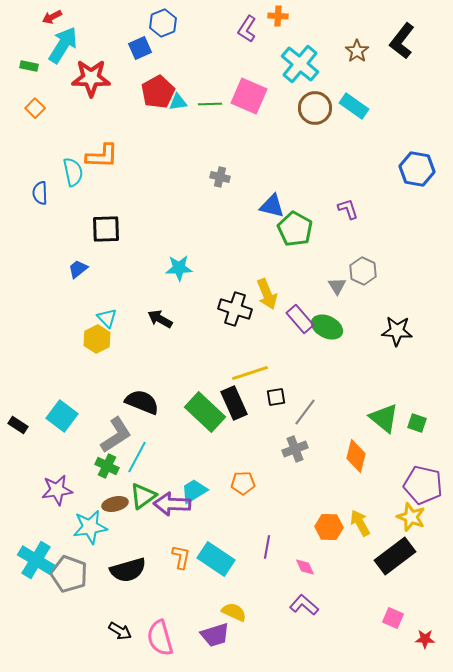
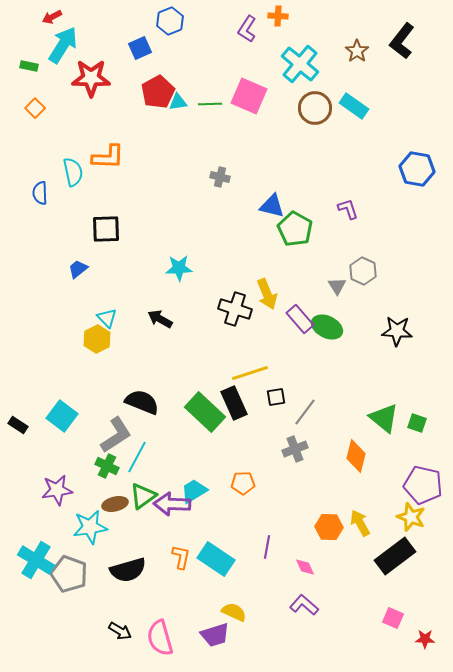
blue hexagon at (163, 23): moved 7 px right, 2 px up
orange L-shape at (102, 156): moved 6 px right, 1 px down
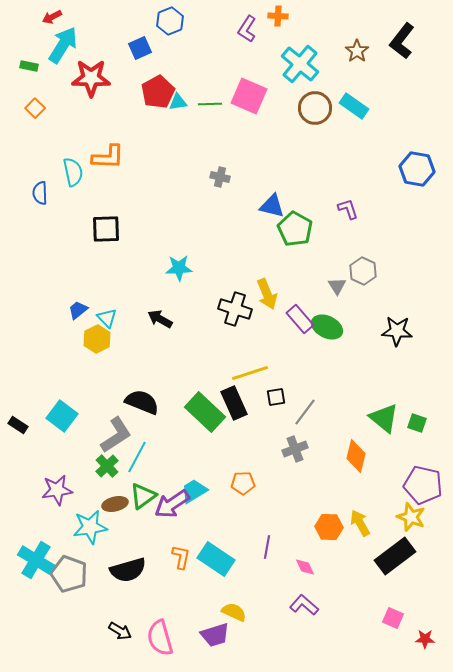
blue trapezoid at (78, 269): moved 41 px down
green cross at (107, 466): rotated 20 degrees clockwise
purple arrow at (172, 504): rotated 36 degrees counterclockwise
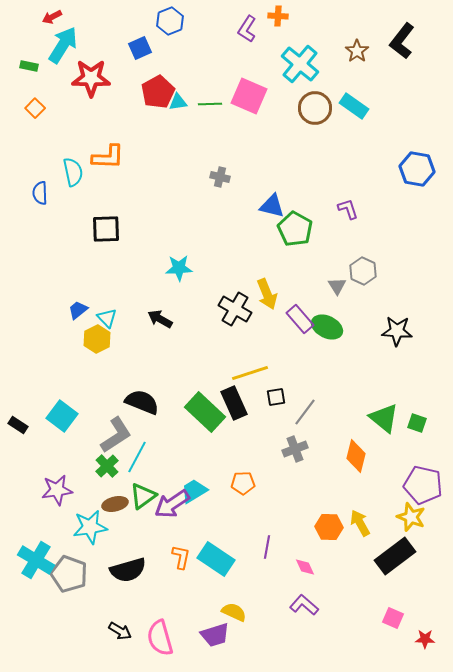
black cross at (235, 309): rotated 12 degrees clockwise
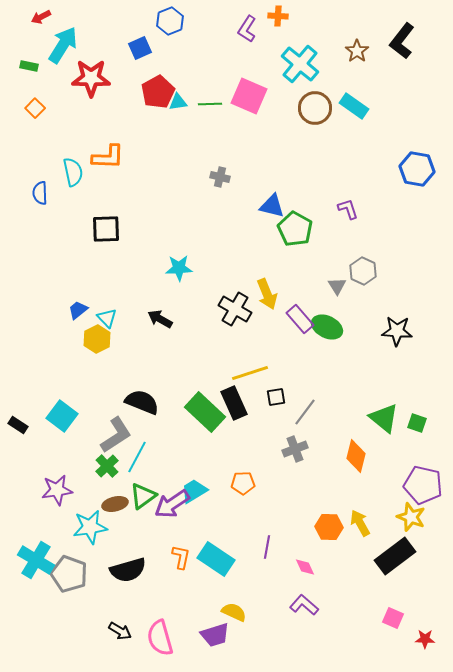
red arrow at (52, 17): moved 11 px left
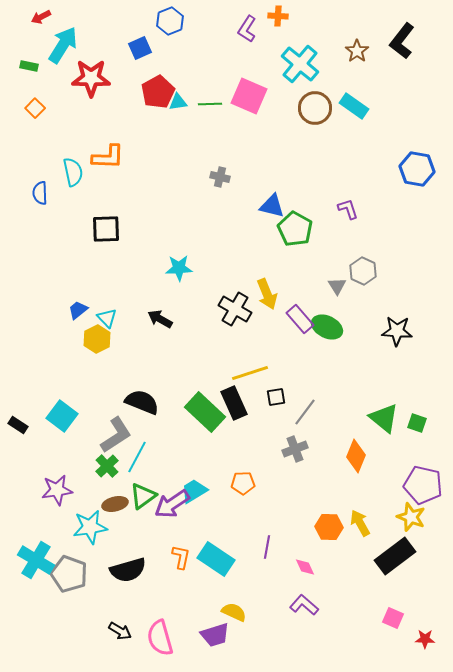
orange diamond at (356, 456): rotated 8 degrees clockwise
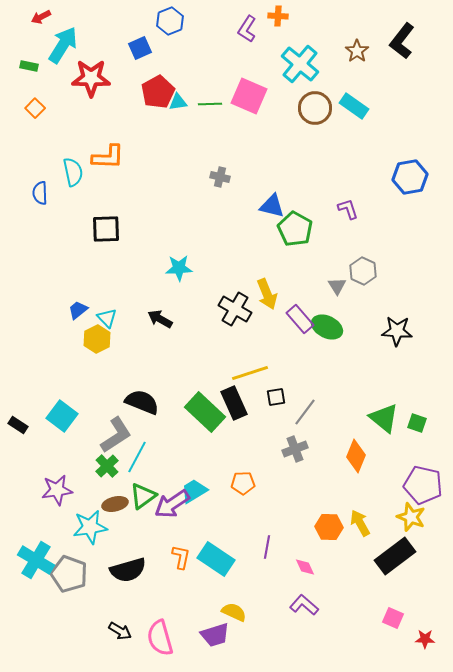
blue hexagon at (417, 169): moved 7 px left, 8 px down; rotated 20 degrees counterclockwise
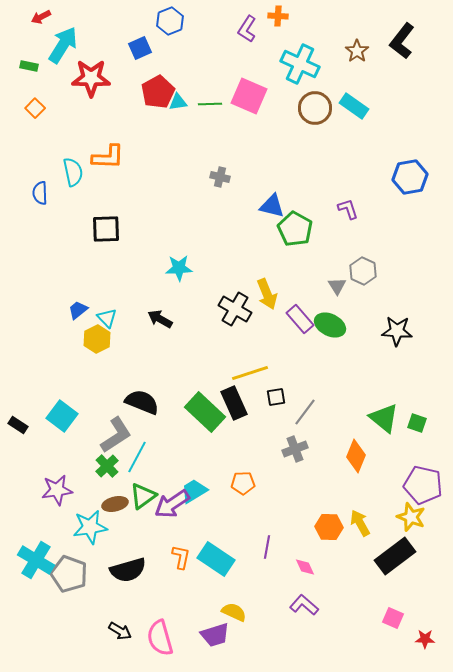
cyan cross at (300, 64): rotated 15 degrees counterclockwise
green ellipse at (327, 327): moved 3 px right, 2 px up
